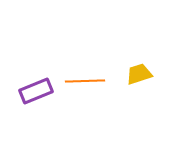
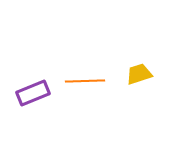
purple rectangle: moved 3 px left, 2 px down
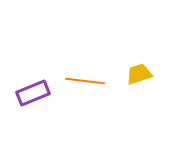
orange line: rotated 9 degrees clockwise
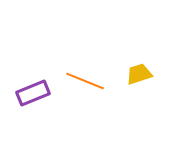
orange line: rotated 15 degrees clockwise
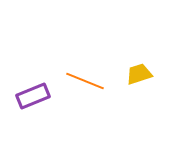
purple rectangle: moved 3 px down
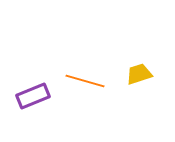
orange line: rotated 6 degrees counterclockwise
